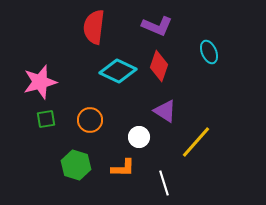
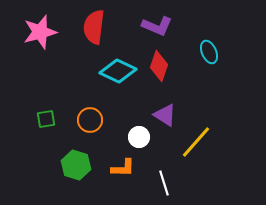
pink star: moved 50 px up
purple triangle: moved 4 px down
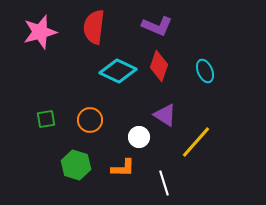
cyan ellipse: moved 4 px left, 19 px down
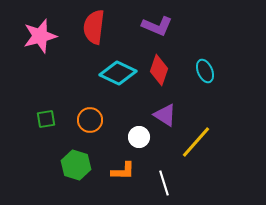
pink star: moved 4 px down
red diamond: moved 4 px down
cyan diamond: moved 2 px down
orange L-shape: moved 3 px down
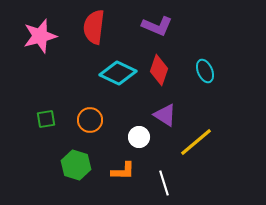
yellow line: rotated 9 degrees clockwise
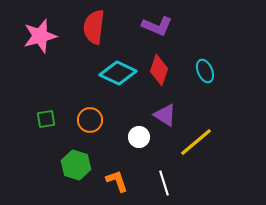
orange L-shape: moved 6 px left, 10 px down; rotated 110 degrees counterclockwise
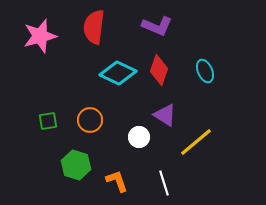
green square: moved 2 px right, 2 px down
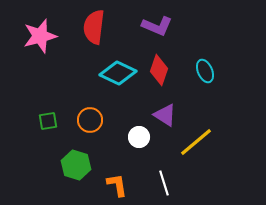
orange L-shape: moved 4 px down; rotated 10 degrees clockwise
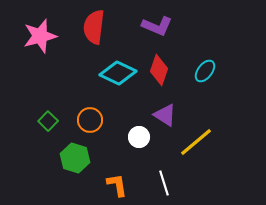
cyan ellipse: rotated 60 degrees clockwise
green square: rotated 36 degrees counterclockwise
green hexagon: moved 1 px left, 7 px up
